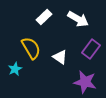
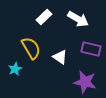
purple rectangle: rotated 66 degrees clockwise
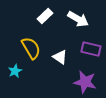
white rectangle: moved 1 px right, 1 px up
cyan star: moved 2 px down
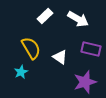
cyan star: moved 6 px right, 1 px down
purple star: rotated 30 degrees counterclockwise
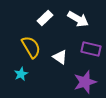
white rectangle: moved 2 px down
yellow semicircle: moved 1 px up
cyan star: moved 2 px down
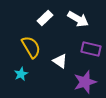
white triangle: moved 4 px down
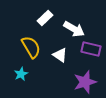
white arrow: moved 4 px left, 10 px down
white triangle: moved 6 px up
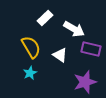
cyan star: moved 9 px right, 1 px up
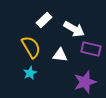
white rectangle: moved 1 px left, 2 px down
white triangle: rotated 28 degrees counterclockwise
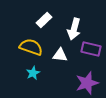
white arrow: rotated 75 degrees clockwise
yellow semicircle: rotated 40 degrees counterclockwise
cyan star: moved 3 px right
purple star: moved 2 px right, 1 px down
